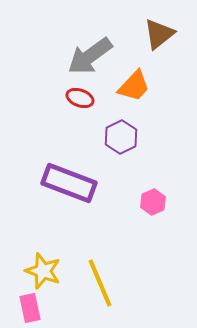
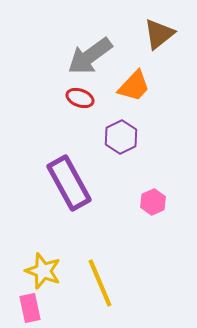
purple rectangle: rotated 40 degrees clockwise
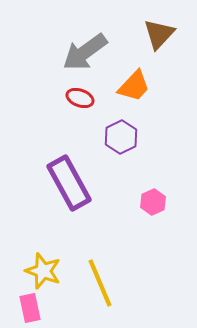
brown triangle: rotated 8 degrees counterclockwise
gray arrow: moved 5 px left, 4 px up
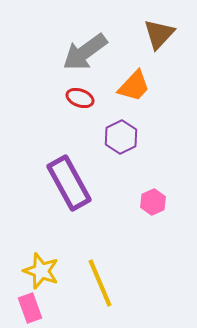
yellow star: moved 2 px left
pink rectangle: rotated 8 degrees counterclockwise
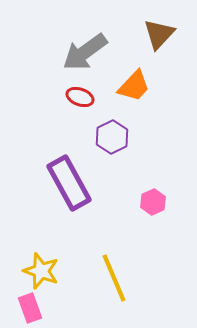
red ellipse: moved 1 px up
purple hexagon: moved 9 px left
yellow line: moved 14 px right, 5 px up
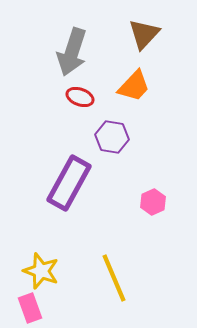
brown triangle: moved 15 px left
gray arrow: moved 13 px left; rotated 36 degrees counterclockwise
purple hexagon: rotated 24 degrees counterclockwise
purple rectangle: rotated 58 degrees clockwise
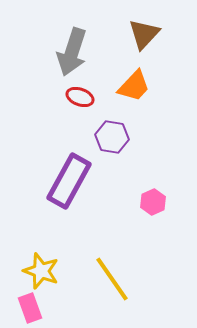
purple rectangle: moved 2 px up
yellow line: moved 2 px left, 1 px down; rotated 12 degrees counterclockwise
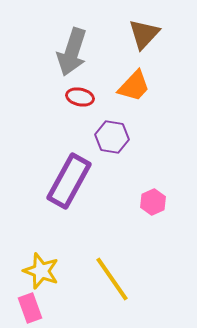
red ellipse: rotated 8 degrees counterclockwise
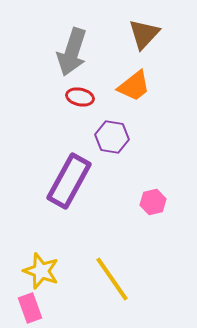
orange trapezoid: rotated 9 degrees clockwise
pink hexagon: rotated 10 degrees clockwise
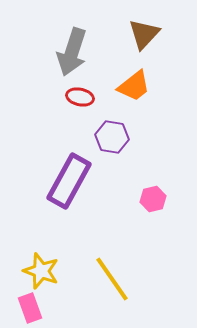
pink hexagon: moved 3 px up
